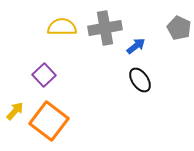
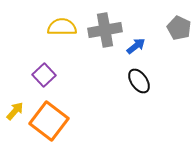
gray cross: moved 2 px down
black ellipse: moved 1 px left, 1 px down
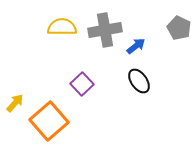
purple square: moved 38 px right, 9 px down
yellow arrow: moved 8 px up
orange square: rotated 12 degrees clockwise
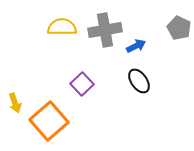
blue arrow: rotated 12 degrees clockwise
yellow arrow: rotated 120 degrees clockwise
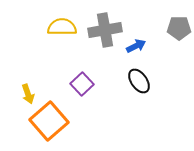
gray pentagon: rotated 25 degrees counterclockwise
yellow arrow: moved 13 px right, 9 px up
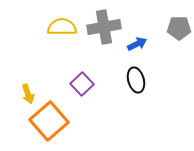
gray cross: moved 1 px left, 3 px up
blue arrow: moved 1 px right, 2 px up
black ellipse: moved 3 px left, 1 px up; rotated 20 degrees clockwise
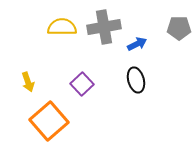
yellow arrow: moved 12 px up
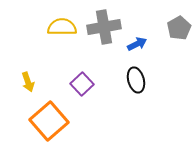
gray pentagon: rotated 30 degrees counterclockwise
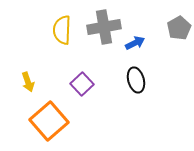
yellow semicircle: moved 3 px down; rotated 88 degrees counterclockwise
blue arrow: moved 2 px left, 1 px up
